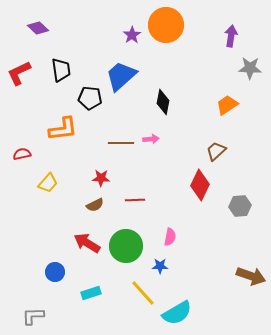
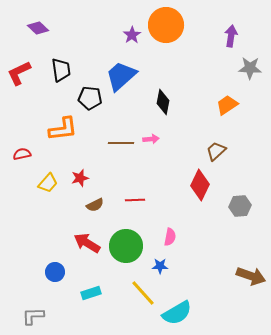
red star: moved 21 px left; rotated 18 degrees counterclockwise
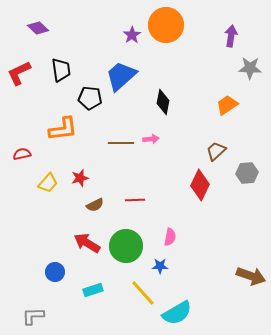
gray hexagon: moved 7 px right, 33 px up
cyan rectangle: moved 2 px right, 3 px up
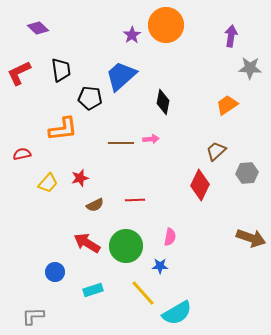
brown arrow: moved 38 px up
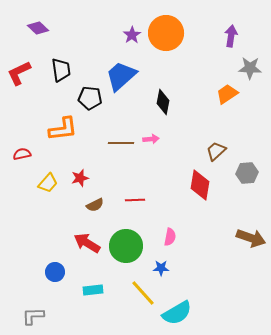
orange circle: moved 8 px down
orange trapezoid: moved 11 px up
red diamond: rotated 16 degrees counterclockwise
blue star: moved 1 px right, 2 px down
cyan rectangle: rotated 12 degrees clockwise
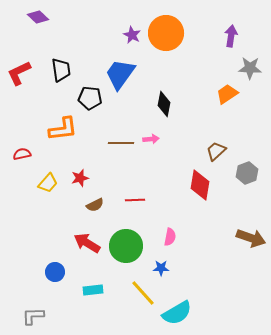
purple diamond: moved 11 px up
purple star: rotated 12 degrees counterclockwise
blue trapezoid: moved 1 px left, 2 px up; rotated 12 degrees counterclockwise
black diamond: moved 1 px right, 2 px down
gray hexagon: rotated 15 degrees counterclockwise
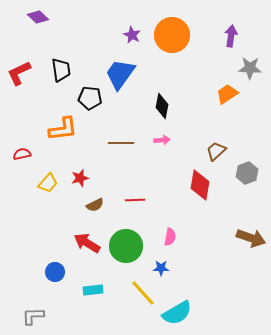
orange circle: moved 6 px right, 2 px down
black diamond: moved 2 px left, 2 px down
pink arrow: moved 11 px right, 1 px down
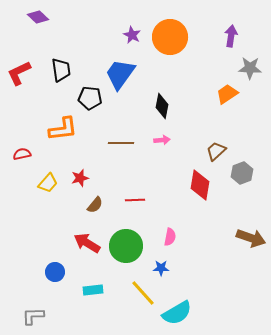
orange circle: moved 2 px left, 2 px down
gray hexagon: moved 5 px left
brown semicircle: rotated 24 degrees counterclockwise
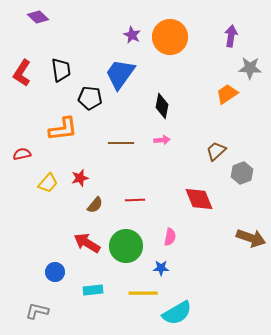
red L-shape: moved 3 px right; rotated 32 degrees counterclockwise
red diamond: moved 1 px left, 14 px down; rotated 32 degrees counterclockwise
yellow line: rotated 48 degrees counterclockwise
gray L-shape: moved 4 px right, 5 px up; rotated 15 degrees clockwise
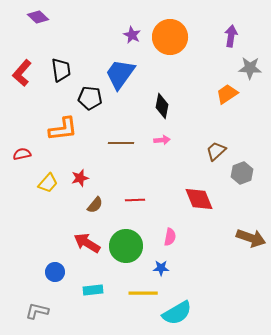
red L-shape: rotated 8 degrees clockwise
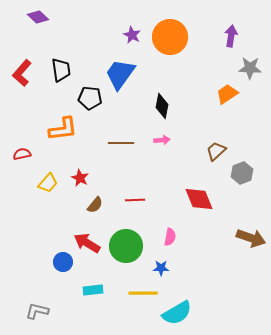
red star: rotated 30 degrees counterclockwise
blue circle: moved 8 px right, 10 px up
